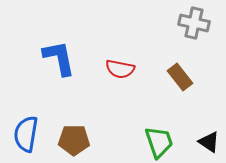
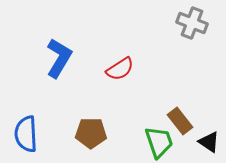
gray cross: moved 2 px left; rotated 8 degrees clockwise
blue L-shape: rotated 42 degrees clockwise
red semicircle: rotated 44 degrees counterclockwise
brown rectangle: moved 44 px down
blue semicircle: rotated 12 degrees counterclockwise
brown pentagon: moved 17 px right, 7 px up
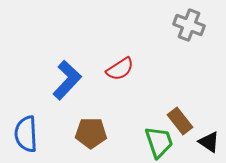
gray cross: moved 3 px left, 2 px down
blue L-shape: moved 8 px right, 22 px down; rotated 12 degrees clockwise
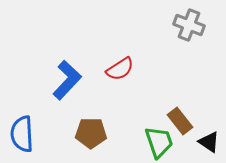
blue semicircle: moved 4 px left
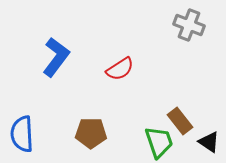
blue L-shape: moved 11 px left, 23 px up; rotated 6 degrees counterclockwise
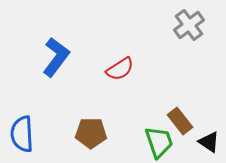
gray cross: rotated 32 degrees clockwise
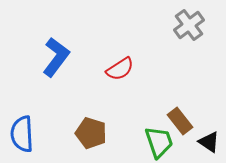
brown pentagon: rotated 16 degrees clockwise
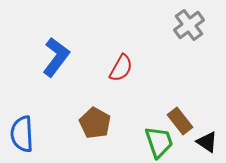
red semicircle: moved 1 px right, 1 px up; rotated 28 degrees counterclockwise
brown pentagon: moved 4 px right, 10 px up; rotated 12 degrees clockwise
black triangle: moved 2 px left
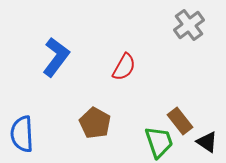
red semicircle: moved 3 px right, 1 px up
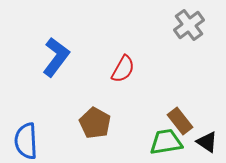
red semicircle: moved 1 px left, 2 px down
blue semicircle: moved 4 px right, 7 px down
green trapezoid: moved 7 px right; rotated 80 degrees counterclockwise
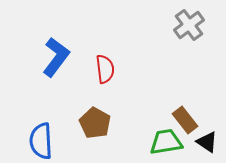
red semicircle: moved 18 px left; rotated 36 degrees counterclockwise
brown rectangle: moved 5 px right, 1 px up
blue semicircle: moved 15 px right
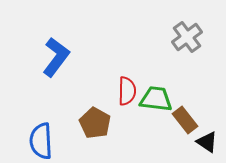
gray cross: moved 2 px left, 12 px down
red semicircle: moved 22 px right, 22 px down; rotated 8 degrees clockwise
green trapezoid: moved 10 px left, 43 px up; rotated 16 degrees clockwise
